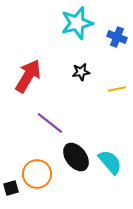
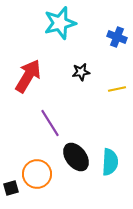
cyan star: moved 17 px left
purple line: rotated 20 degrees clockwise
cyan semicircle: rotated 44 degrees clockwise
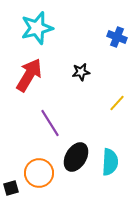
cyan star: moved 23 px left, 5 px down
red arrow: moved 1 px right, 1 px up
yellow line: moved 14 px down; rotated 36 degrees counterclockwise
black ellipse: rotated 68 degrees clockwise
orange circle: moved 2 px right, 1 px up
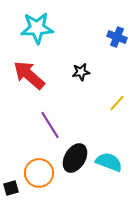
cyan star: rotated 12 degrees clockwise
red arrow: rotated 80 degrees counterclockwise
purple line: moved 2 px down
black ellipse: moved 1 px left, 1 px down
cyan semicircle: moved 1 px left; rotated 72 degrees counterclockwise
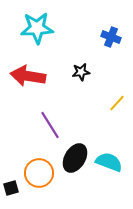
blue cross: moved 6 px left
red arrow: moved 1 px left, 1 px down; rotated 32 degrees counterclockwise
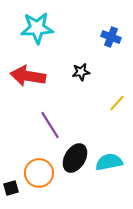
cyan semicircle: rotated 32 degrees counterclockwise
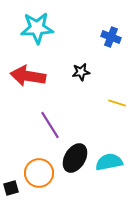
yellow line: rotated 66 degrees clockwise
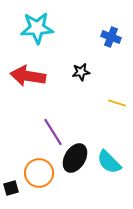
purple line: moved 3 px right, 7 px down
cyan semicircle: rotated 124 degrees counterclockwise
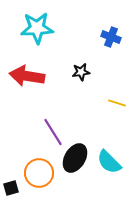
red arrow: moved 1 px left
